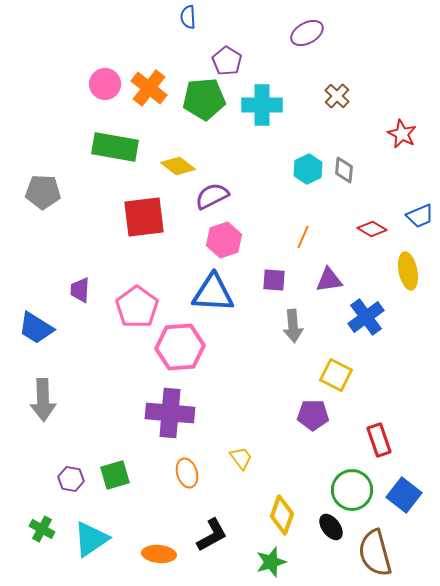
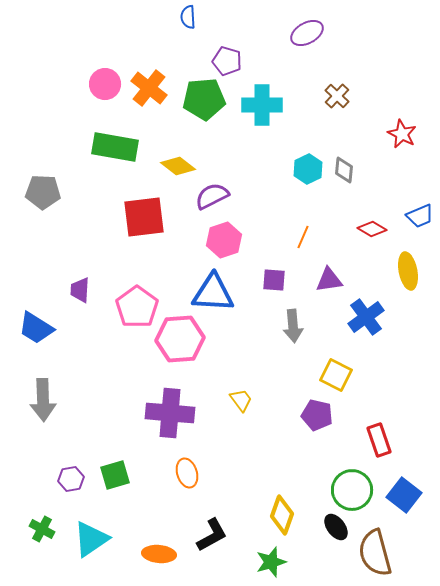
purple pentagon at (227, 61): rotated 16 degrees counterclockwise
pink hexagon at (180, 347): moved 8 px up
purple pentagon at (313, 415): moved 4 px right; rotated 12 degrees clockwise
yellow trapezoid at (241, 458): moved 58 px up
purple hexagon at (71, 479): rotated 20 degrees counterclockwise
black ellipse at (331, 527): moved 5 px right
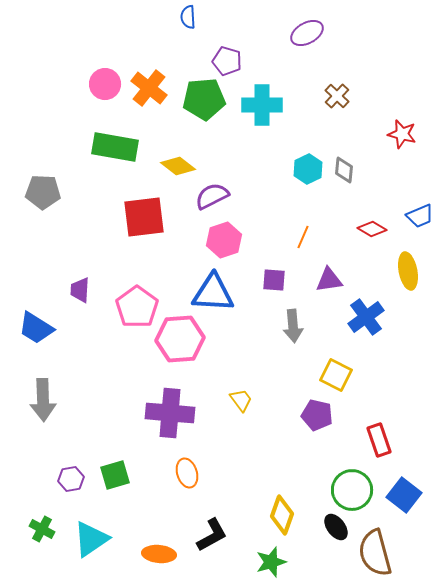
red star at (402, 134): rotated 12 degrees counterclockwise
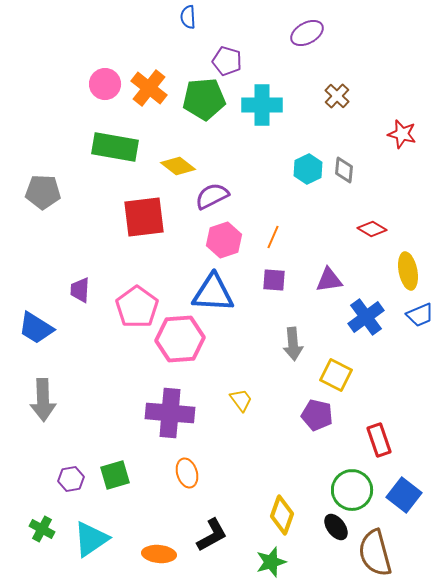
blue trapezoid at (420, 216): moved 99 px down
orange line at (303, 237): moved 30 px left
gray arrow at (293, 326): moved 18 px down
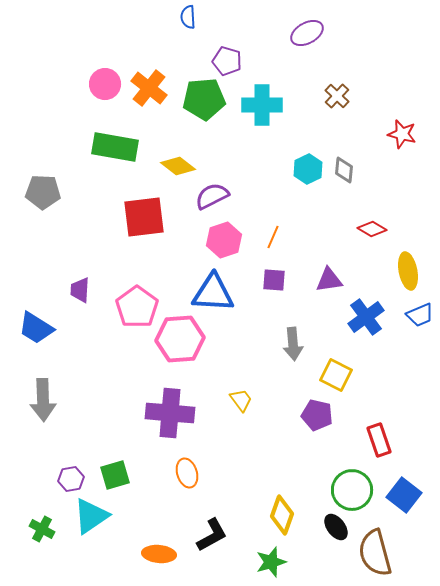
cyan triangle at (91, 539): moved 23 px up
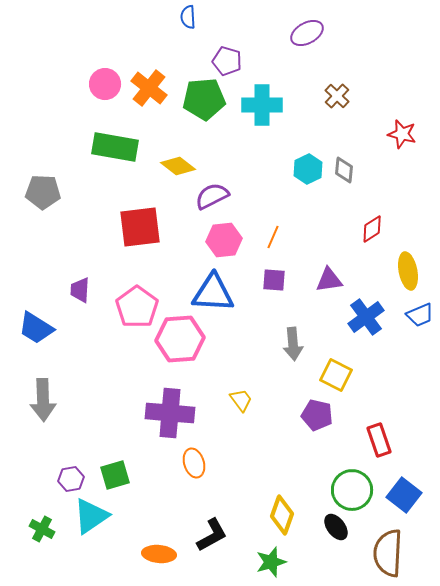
red square at (144, 217): moved 4 px left, 10 px down
red diamond at (372, 229): rotated 64 degrees counterclockwise
pink hexagon at (224, 240): rotated 12 degrees clockwise
orange ellipse at (187, 473): moved 7 px right, 10 px up
brown semicircle at (375, 553): moved 13 px right; rotated 18 degrees clockwise
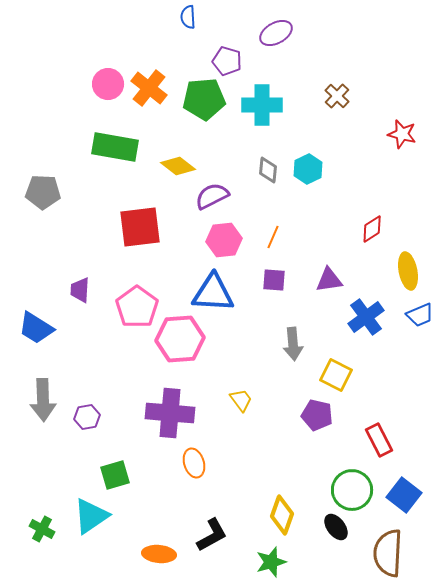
purple ellipse at (307, 33): moved 31 px left
pink circle at (105, 84): moved 3 px right
gray diamond at (344, 170): moved 76 px left
red rectangle at (379, 440): rotated 8 degrees counterclockwise
purple hexagon at (71, 479): moved 16 px right, 62 px up
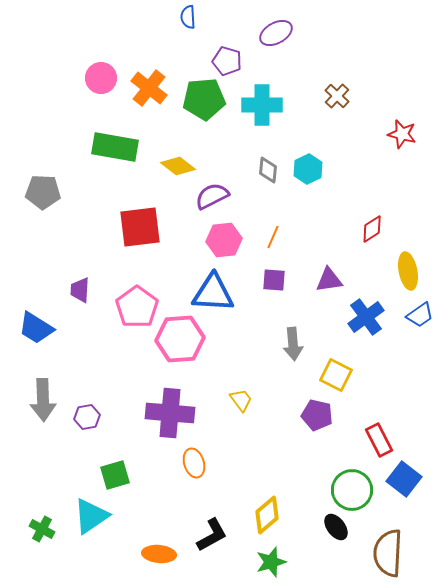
pink circle at (108, 84): moved 7 px left, 6 px up
blue trapezoid at (420, 315): rotated 12 degrees counterclockwise
blue square at (404, 495): moved 16 px up
yellow diamond at (282, 515): moved 15 px left; rotated 30 degrees clockwise
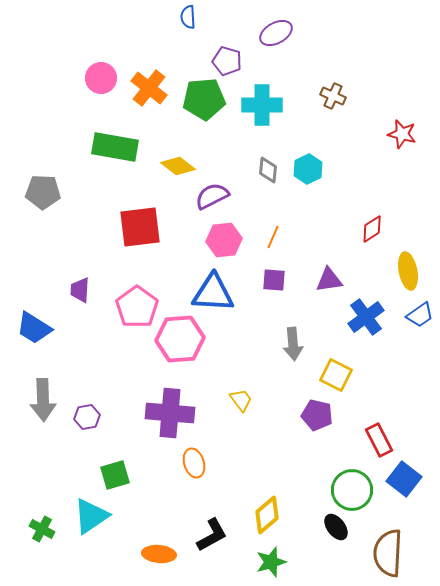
brown cross at (337, 96): moved 4 px left; rotated 20 degrees counterclockwise
blue trapezoid at (36, 328): moved 2 px left
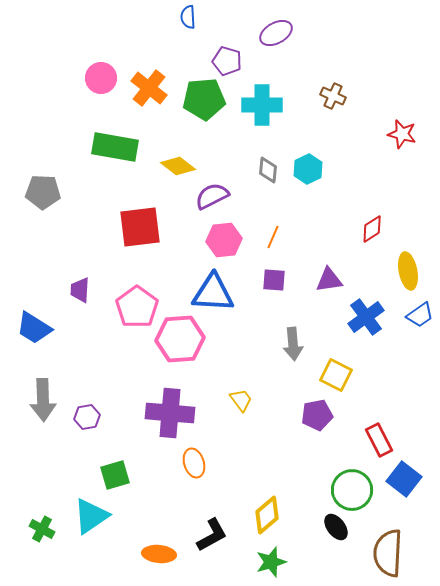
purple pentagon at (317, 415): rotated 24 degrees counterclockwise
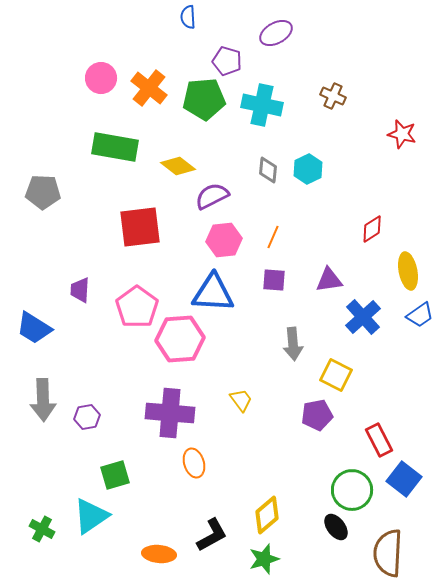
cyan cross at (262, 105): rotated 12 degrees clockwise
blue cross at (366, 317): moved 3 px left; rotated 6 degrees counterclockwise
green star at (271, 562): moved 7 px left, 3 px up
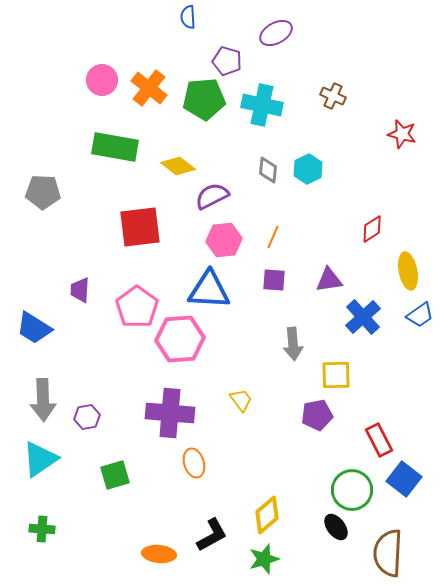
pink circle at (101, 78): moved 1 px right, 2 px down
blue triangle at (213, 293): moved 4 px left, 3 px up
yellow square at (336, 375): rotated 28 degrees counterclockwise
cyan triangle at (91, 516): moved 51 px left, 57 px up
green cross at (42, 529): rotated 25 degrees counterclockwise
